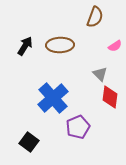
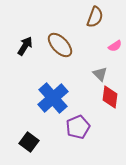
brown ellipse: rotated 48 degrees clockwise
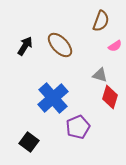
brown semicircle: moved 6 px right, 4 px down
gray triangle: moved 1 px down; rotated 28 degrees counterclockwise
red diamond: rotated 10 degrees clockwise
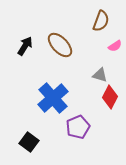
red diamond: rotated 10 degrees clockwise
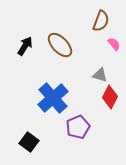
pink semicircle: moved 1 px left, 2 px up; rotated 96 degrees counterclockwise
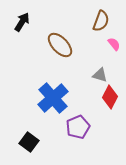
black arrow: moved 3 px left, 24 px up
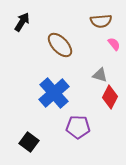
brown semicircle: rotated 65 degrees clockwise
blue cross: moved 1 px right, 5 px up
purple pentagon: rotated 25 degrees clockwise
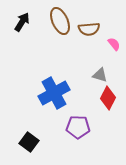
brown semicircle: moved 12 px left, 8 px down
brown ellipse: moved 24 px up; rotated 20 degrees clockwise
blue cross: rotated 12 degrees clockwise
red diamond: moved 2 px left, 1 px down
